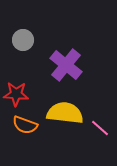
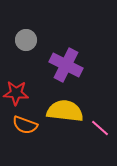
gray circle: moved 3 px right
purple cross: rotated 12 degrees counterclockwise
red star: moved 1 px up
yellow semicircle: moved 2 px up
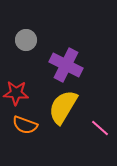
yellow semicircle: moved 2 px left, 4 px up; rotated 66 degrees counterclockwise
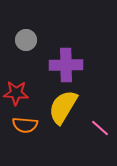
purple cross: rotated 28 degrees counterclockwise
orange semicircle: rotated 15 degrees counterclockwise
